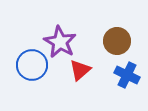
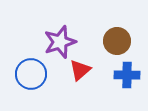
purple star: rotated 24 degrees clockwise
blue circle: moved 1 px left, 9 px down
blue cross: rotated 25 degrees counterclockwise
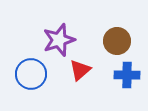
purple star: moved 1 px left, 2 px up
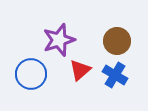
blue cross: moved 12 px left; rotated 30 degrees clockwise
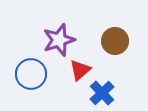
brown circle: moved 2 px left
blue cross: moved 13 px left, 18 px down; rotated 15 degrees clockwise
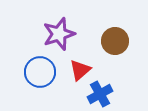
purple star: moved 6 px up
blue circle: moved 9 px right, 2 px up
blue cross: moved 2 px left, 1 px down; rotated 15 degrees clockwise
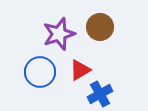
brown circle: moved 15 px left, 14 px up
red triangle: rotated 10 degrees clockwise
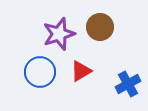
red triangle: moved 1 px right, 1 px down
blue cross: moved 28 px right, 10 px up
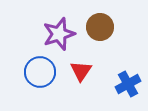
red triangle: rotated 25 degrees counterclockwise
